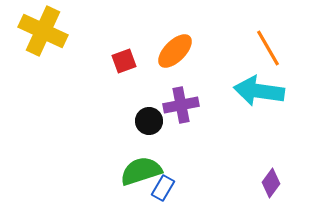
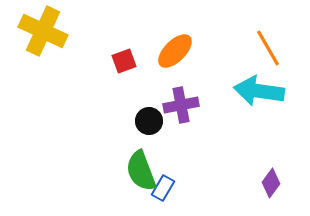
green semicircle: rotated 93 degrees counterclockwise
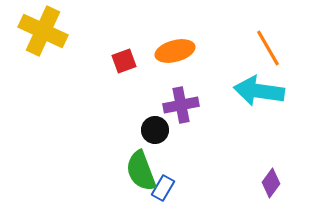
orange ellipse: rotated 30 degrees clockwise
black circle: moved 6 px right, 9 px down
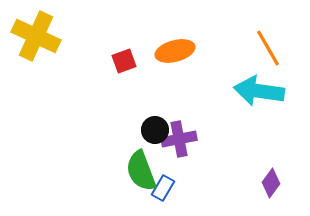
yellow cross: moved 7 px left, 5 px down
purple cross: moved 2 px left, 34 px down
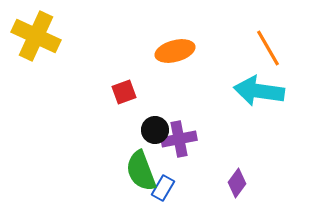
red square: moved 31 px down
purple diamond: moved 34 px left
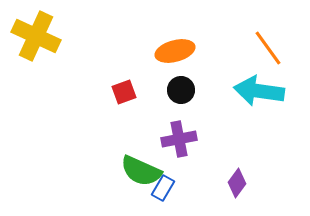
orange line: rotated 6 degrees counterclockwise
black circle: moved 26 px right, 40 px up
green semicircle: rotated 45 degrees counterclockwise
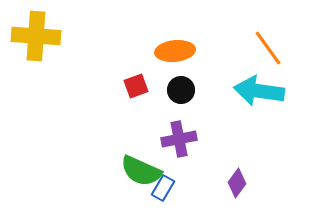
yellow cross: rotated 21 degrees counterclockwise
orange ellipse: rotated 9 degrees clockwise
red square: moved 12 px right, 6 px up
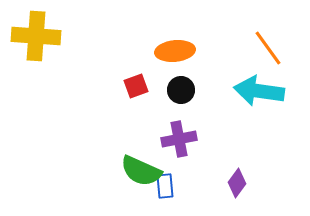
blue rectangle: moved 2 px right, 2 px up; rotated 35 degrees counterclockwise
